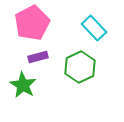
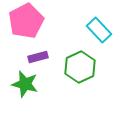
pink pentagon: moved 6 px left, 2 px up
cyan rectangle: moved 5 px right, 2 px down
green star: moved 2 px right, 1 px up; rotated 16 degrees counterclockwise
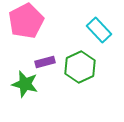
purple rectangle: moved 7 px right, 5 px down
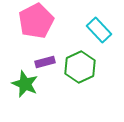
pink pentagon: moved 10 px right
green star: rotated 8 degrees clockwise
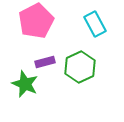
cyan rectangle: moved 4 px left, 6 px up; rotated 15 degrees clockwise
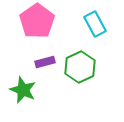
pink pentagon: moved 1 px right; rotated 8 degrees counterclockwise
green star: moved 2 px left, 6 px down
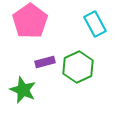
pink pentagon: moved 7 px left
green hexagon: moved 2 px left
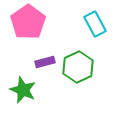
pink pentagon: moved 2 px left, 1 px down
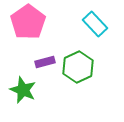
cyan rectangle: rotated 15 degrees counterclockwise
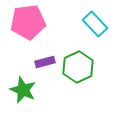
pink pentagon: rotated 28 degrees clockwise
